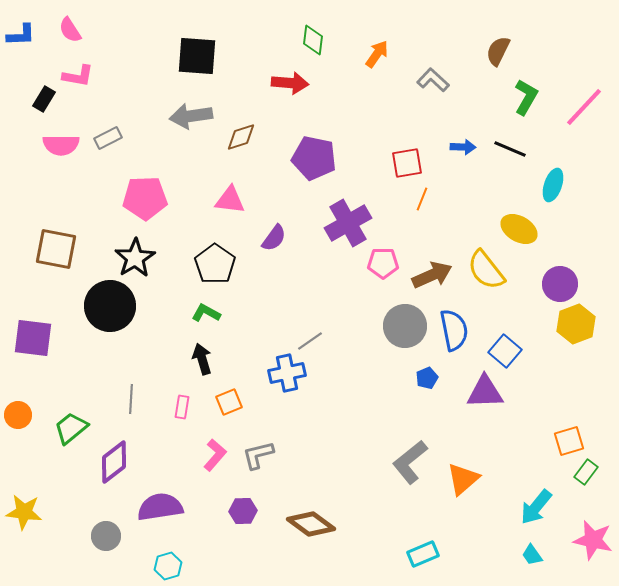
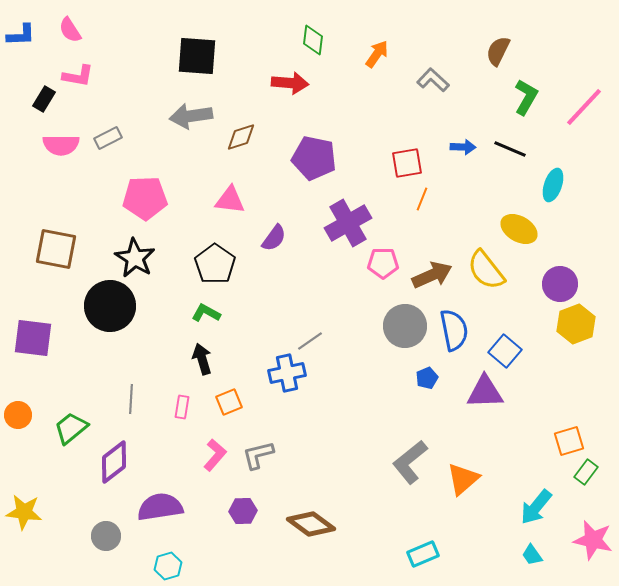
black star at (135, 258): rotated 9 degrees counterclockwise
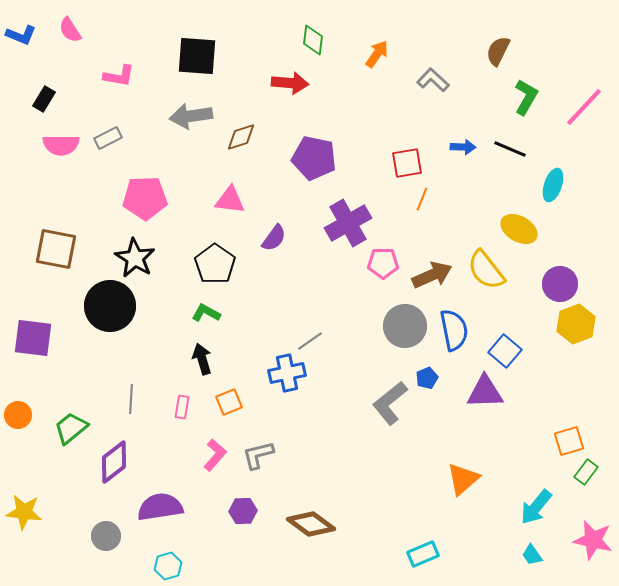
blue L-shape at (21, 35): rotated 24 degrees clockwise
pink L-shape at (78, 76): moved 41 px right
gray L-shape at (410, 462): moved 20 px left, 59 px up
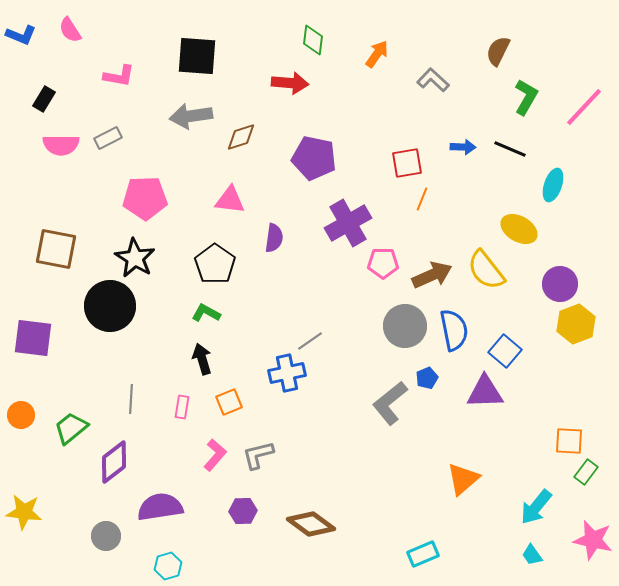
purple semicircle at (274, 238): rotated 28 degrees counterclockwise
orange circle at (18, 415): moved 3 px right
orange square at (569, 441): rotated 20 degrees clockwise
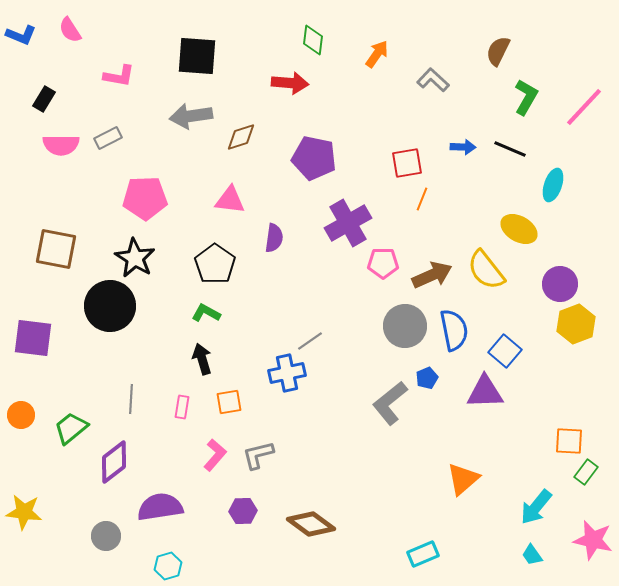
orange square at (229, 402): rotated 12 degrees clockwise
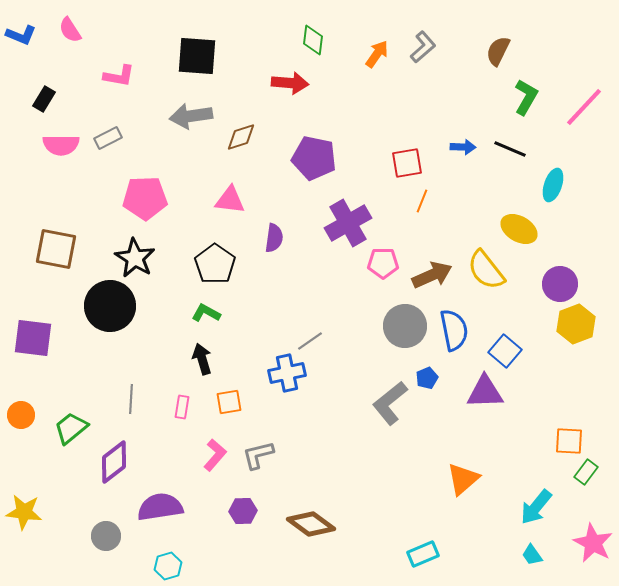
gray L-shape at (433, 80): moved 10 px left, 33 px up; rotated 96 degrees clockwise
orange line at (422, 199): moved 2 px down
pink star at (593, 540): moved 3 px down; rotated 15 degrees clockwise
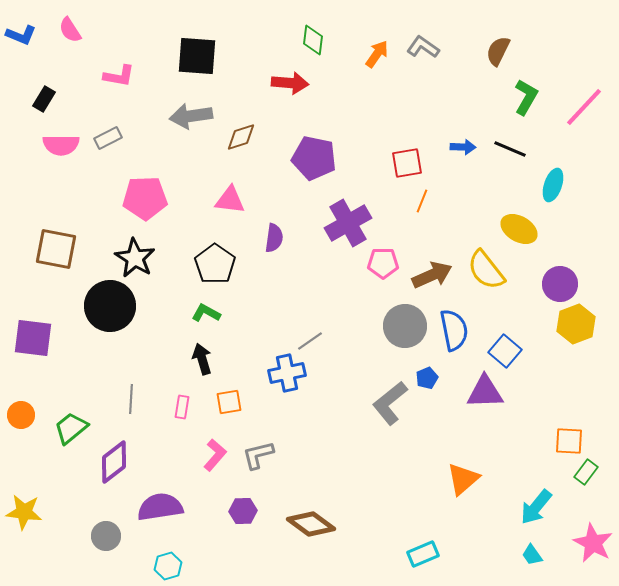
gray L-shape at (423, 47): rotated 104 degrees counterclockwise
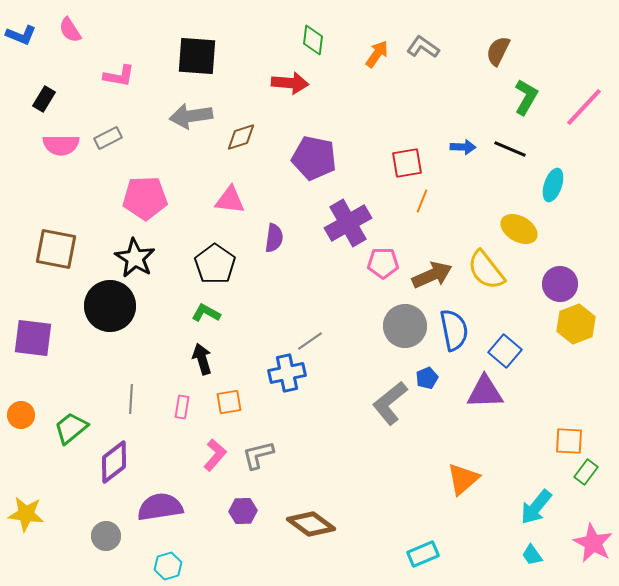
yellow star at (24, 512): moved 2 px right, 2 px down
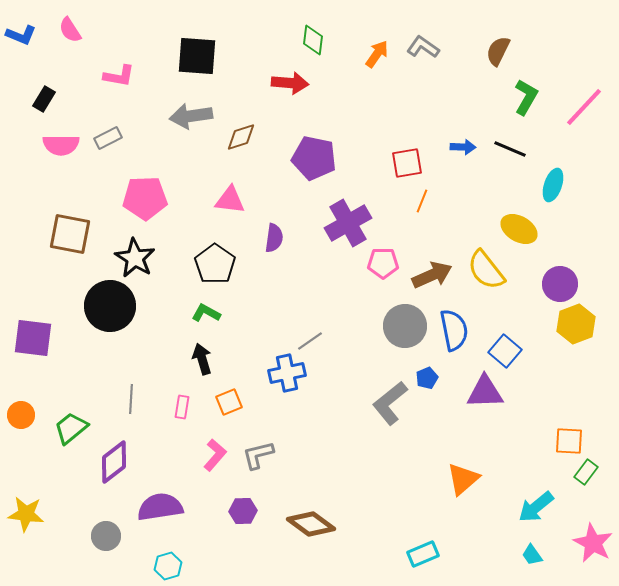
brown square at (56, 249): moved 14 px right, 15 px up
orange square at (229, 402): rotated 12 degrees counterclockwise
cyan arrow at (536, 507): rotated 12 degrees clockwise
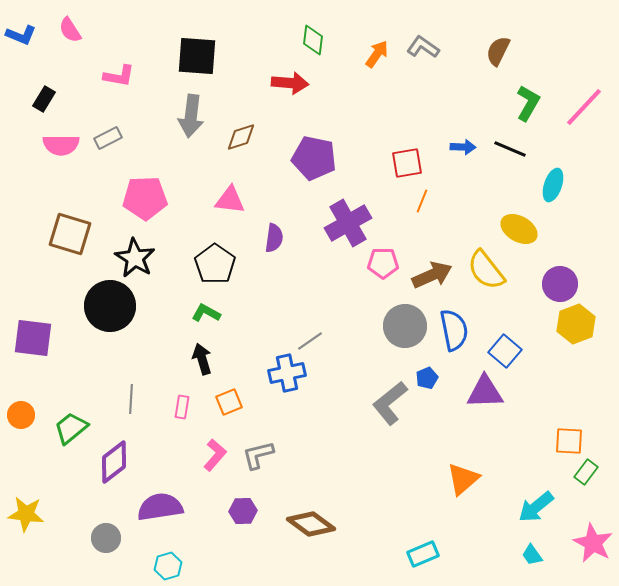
green L-shape at (526, 97): moved 2 px right, 6 px down
gray arrow at (191, 116): rotated 75 degrees counterclockwise
brown square at (70, 234): rotated 6 degrees clockwise
gray circle at (106, 536): moved 2 px down
